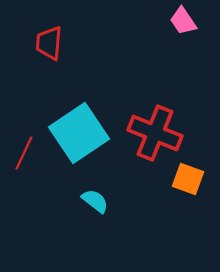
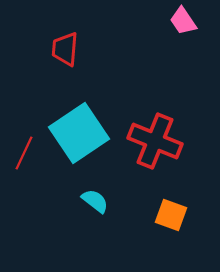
red trapezoid: moved 16 px right, 6 px down
red cross: moved 8 px down
orange square: moved 17 px left, 36 px down
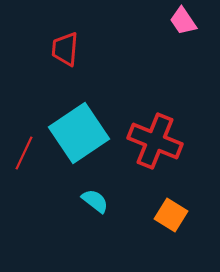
orange square: rotated 12 degrees clockwise
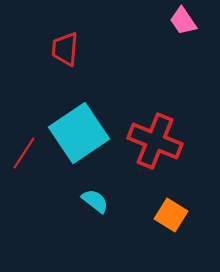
red line: rotated 8 degrees clockwise
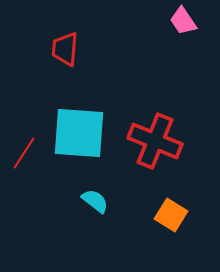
cyan square: rotated 38 degrees clockwise
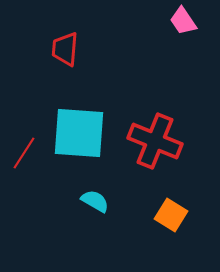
cyan semicircle: rotated 8 degrees counterclockwise
